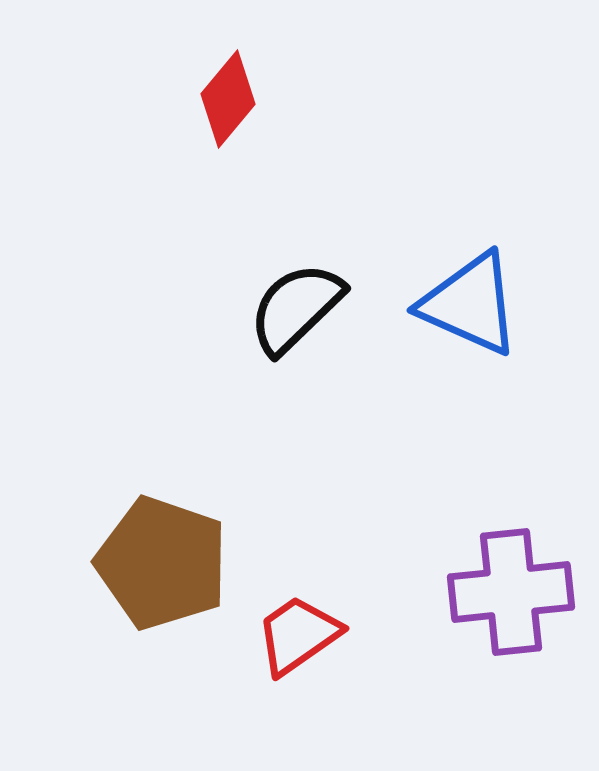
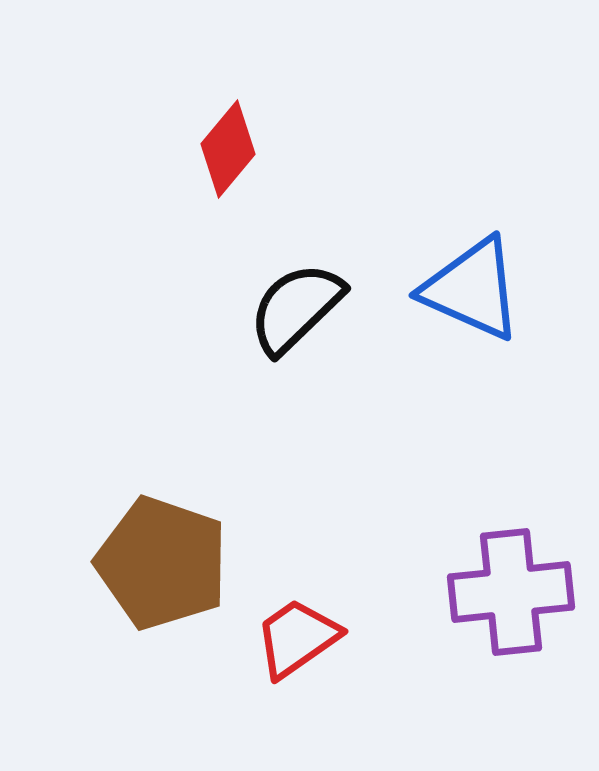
red diamond: moved 50 px down
blue triangle: moved 2 px right, 15 px up
red trapezoid: moved 1 px left, 3 px down
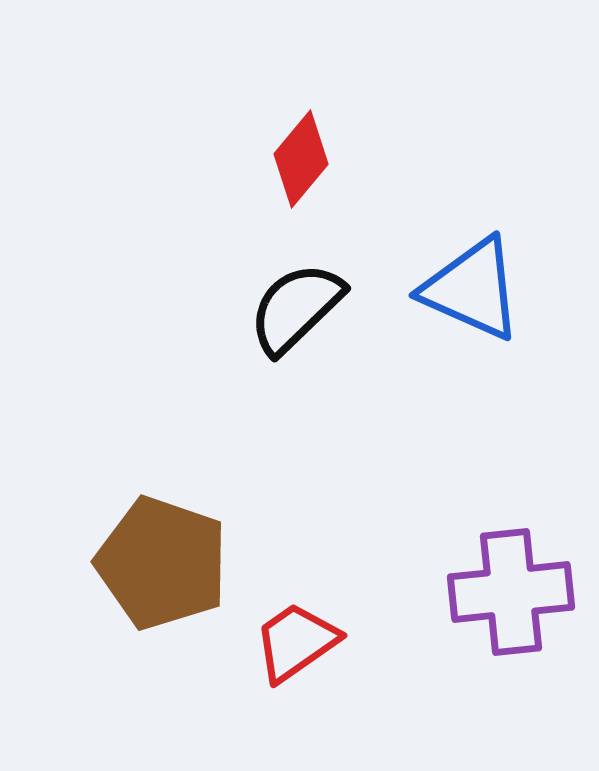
red diamond: moved 73 px right, 10 px down
red trapezoid: moved 1 px left, 4 px down
